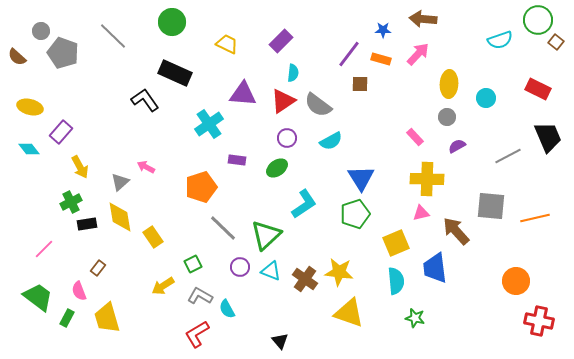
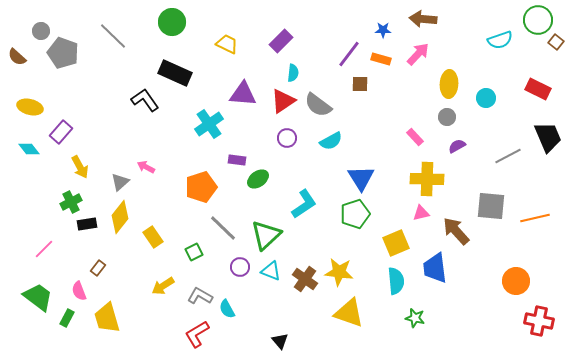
green ellipse at (277, 168): moved 19 px left, 11 px down
yellow diamond at (120, 217): rotated 48 degrees clockwise
green square at (193, 264): moved 1 px right, 12 px up
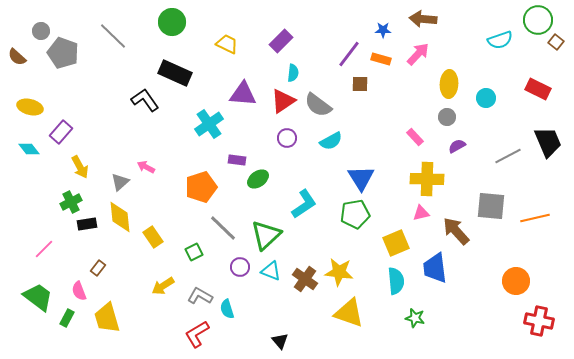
black trapezoid at (548, 137): moved 5 px down
green pentagon at (355, 214): rotated 8 degrees clockwise
yellow diamond at (120, 217): rotated 44 degrees counterclockwise
cyan semicircle at (227, 309): rotated 12 degrees clockwise
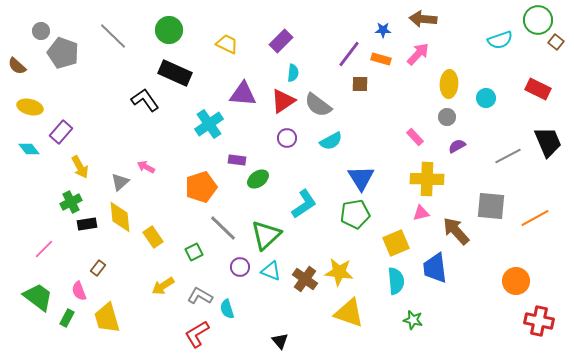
green circle at (172, 22): moved 3 px left, 8 px down
brown semicircle at (17, 57): moved 9 px down
orange line at (535, 218): rotated 16 degrees counterclockwise
green star at (415, 318): moved 2 px left, 2 px down
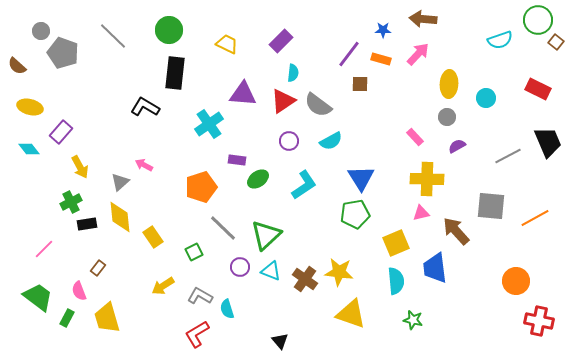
black rectangle at (175, 73): rotated 72 degrees clockwise
black L-shape at (145, 100): moved 7 px down; rotated 24 degrees counterclockwise
purple circle at (287, 138): moved 2 px right, 3 px down
pink arrow at (146, 167): moved 2 px left, 2 px up
cyan L-shape at (304, 204): moved 19 px up
yellow triangle at (349, 313): moved 2 px right, 1 px down
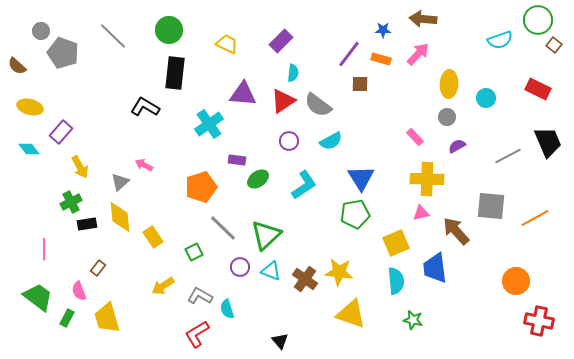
brown square at (556, 42): moved 2 px left, 3 px down
pink line at (44, 249): rotated 45 degrees counterclockwise
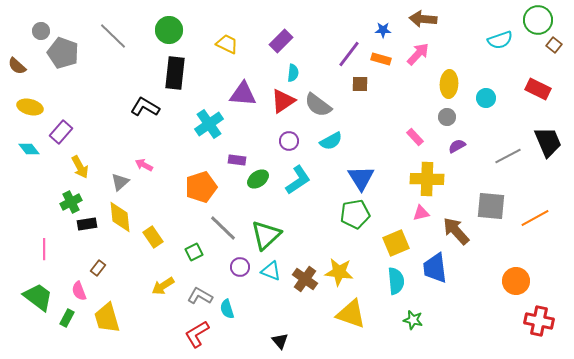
cyan L-shape at (304, 185): moved 6 px left, 5 px up
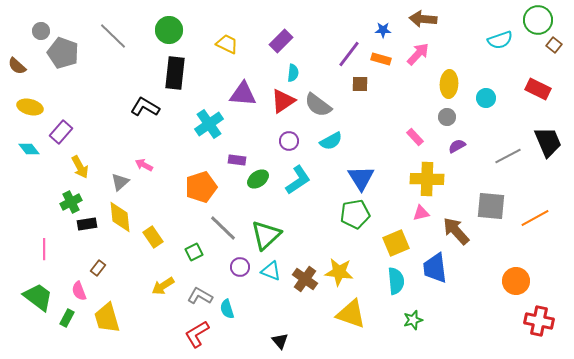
green star at (413, 320): rotated 30 degrees counterclockwise
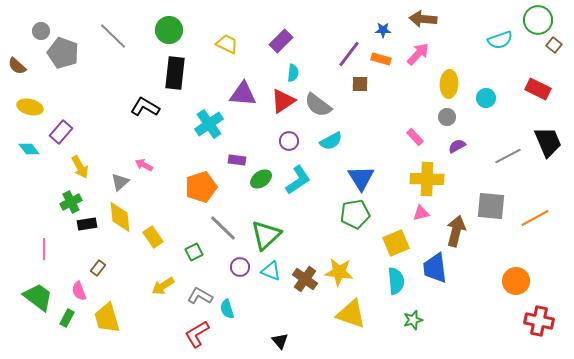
green ellipse at (258, 179): moved 3 px right
brown arrow at (456, 231): rotated 56 degrees clockwise
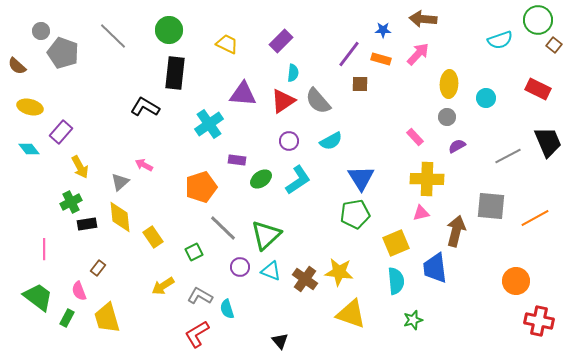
gray semicircle at (318, 105): moved 4 px up; rotated 12 degrees clockwise
